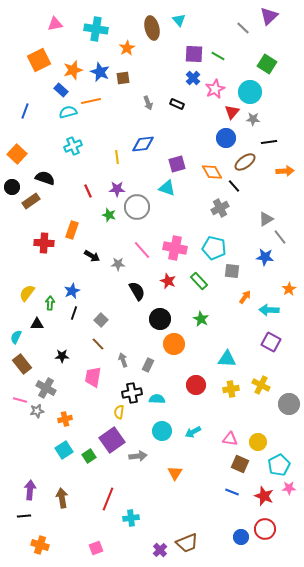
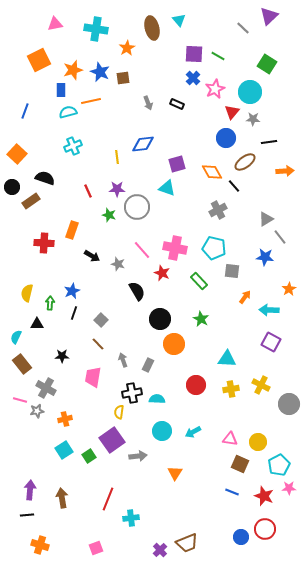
blue rectangle at (61, 90): rotated 48 degrees clockwise
gray cross at (220, 208): moved 2 px left, 2 px down
gray star at (118, 264): rotated 16 degrees clockwise
red star at (168, 281): moved 6 px left, 8 px up
yellow semicircle at (27, 293): rotated 24 degrees counterclockwise
black line at (24, 516): moved 3 px right, 1 px up
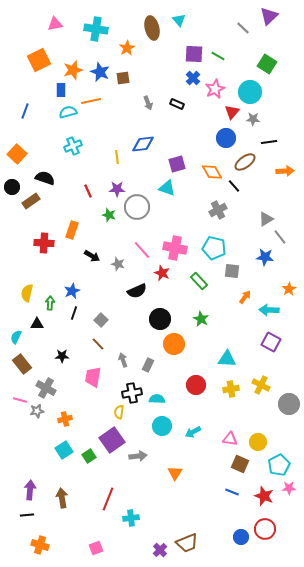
black semicircle at (137, 291): rotated 96 degrees clockwise
cyan circle at (162, 431): moved 5 px up
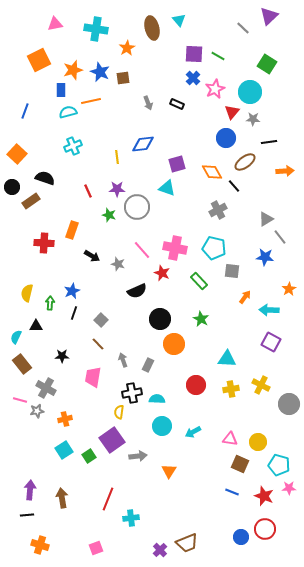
black triangle at (37, 324): moved 1 px left, 2 px down
cyan pentagon at (279, 465): rotated 30 degrees counterclockwise
orange triangle at (175, 473): moved 6 px left, 2 px up
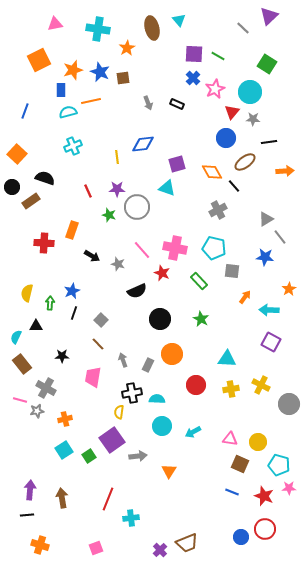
cyan cross at (96, 29): moved 2 px right
orange circle at (174, 344): moved 2 px left, 10 px down
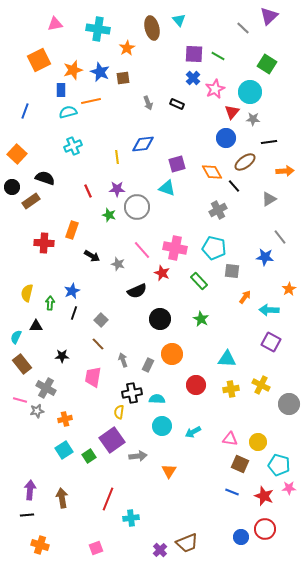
gray triangle at (266, 219): moved 3 px right, 20 px up
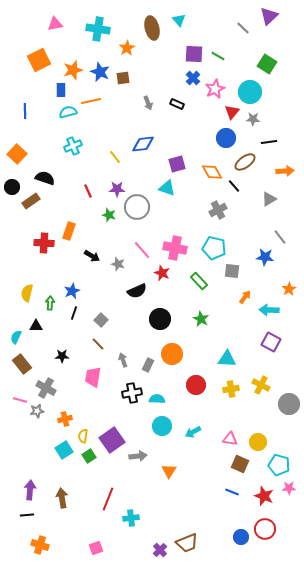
blue line at (25, 111): rotated 21 degrees counterclockwise
yellow line at (117, 157): moved 2 px left; rotated 32 degrees counterclockwise
orange rectangle at (72, 230): moved 3 px left, 1 px down
yellow semicircle at (119, 412): moved 36 px left, 24 px down
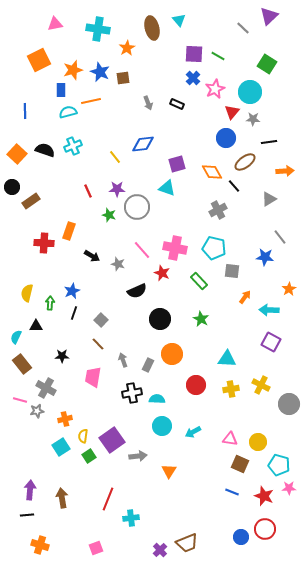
black semicircle at (45, 178): moved 28 px up
cyan square at (64, 450): moved 3 px left, 3 px up
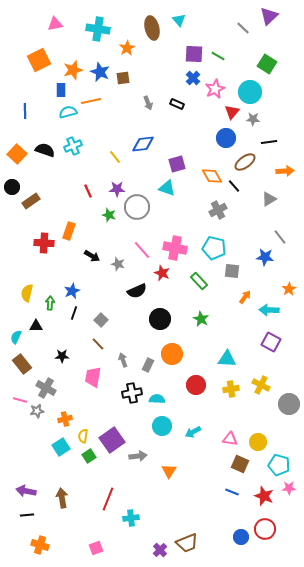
orange diamond at (212, 172): moved 4 px down
purple arrow at (30, 490): moved 4 px left, 1 px down; rotated 84 degrees counterclockwise
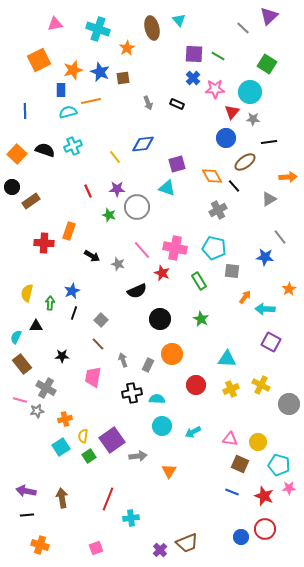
cyan cross at (98, 29): rotated 10 degrees clockwise
pink star at (215, 89): rotated 24 degrees clockwise
orange arrow at (285, 171): moved 3 px right, 6 px down
green rectangle at (199, 281): rotated 12 degrees clockwise
cyan arrow at (269, 310): moved 4 px left, 1 px up
yellow cross at (231, 389): rotated 14 degrees counterclockwise
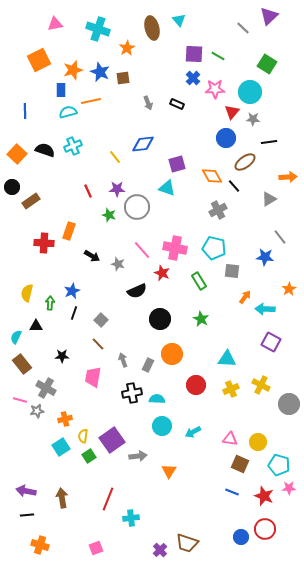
brown trapezoid at (187, 543): rotated 40 degrees clockwise
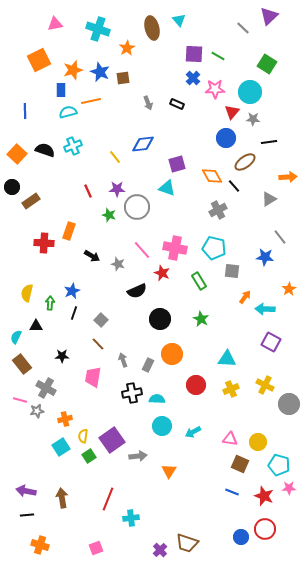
yellow cross at (261, 385): moved 4 px right
